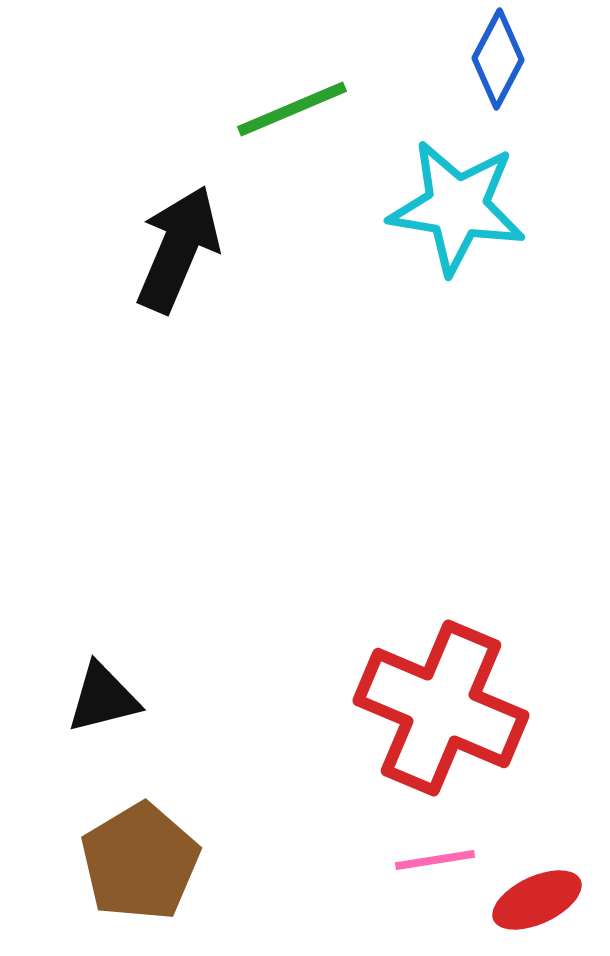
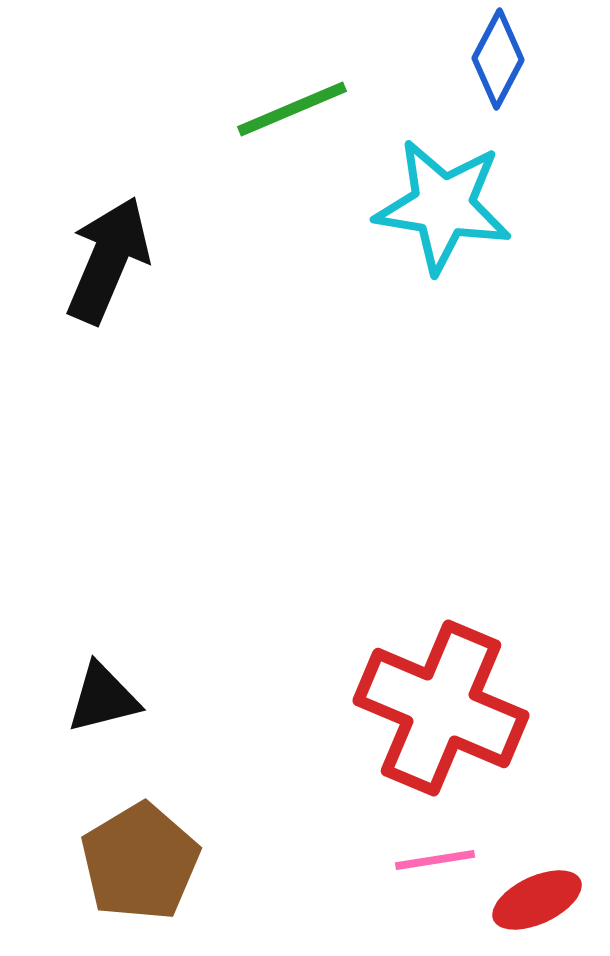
cyan star: moved 14 px left, 1 px up
black arrow: moved 70 px left, 11 px down
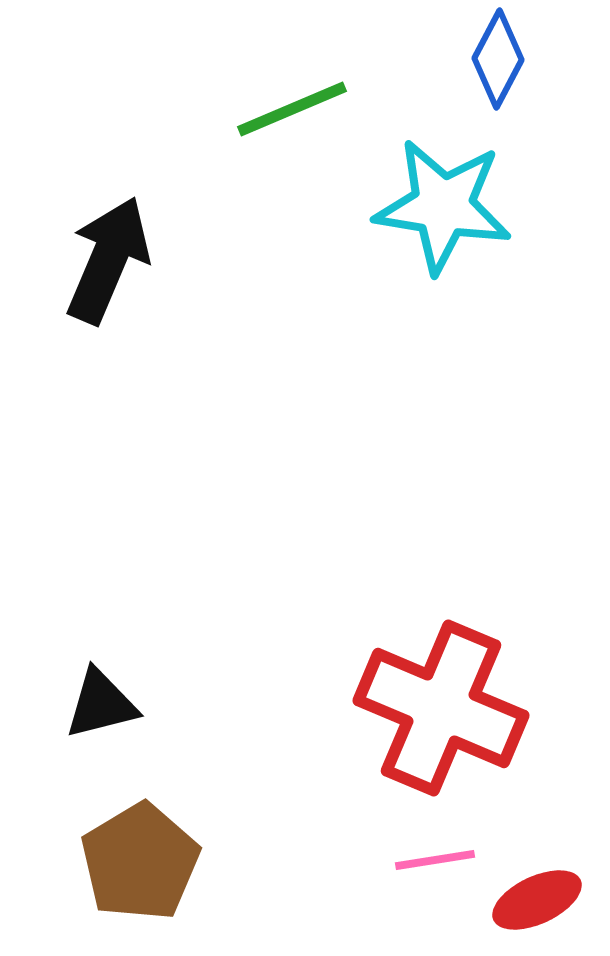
black triangle: moved 2 px left, 6 px down
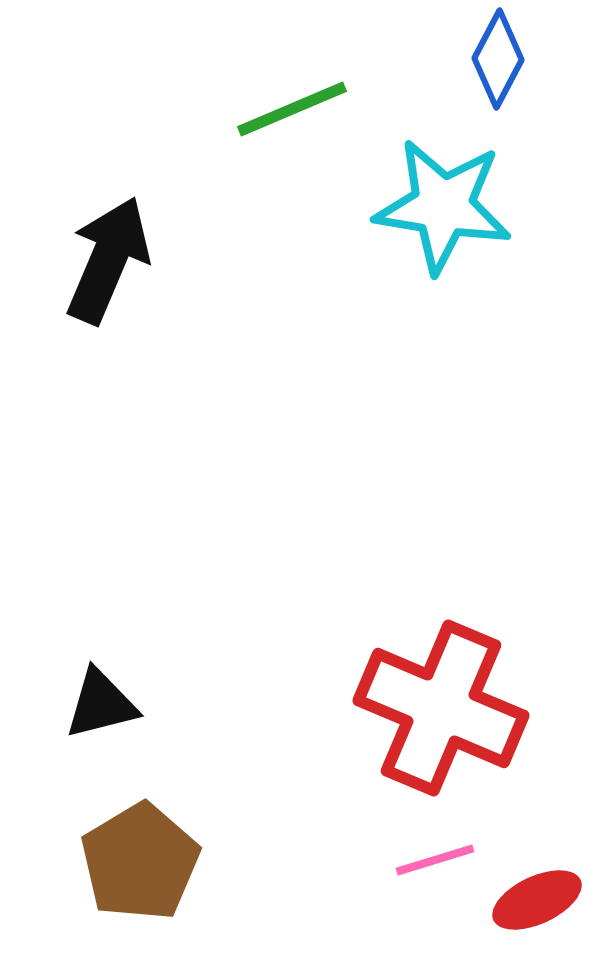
pink line: rotated 8 degrees counterclockwise
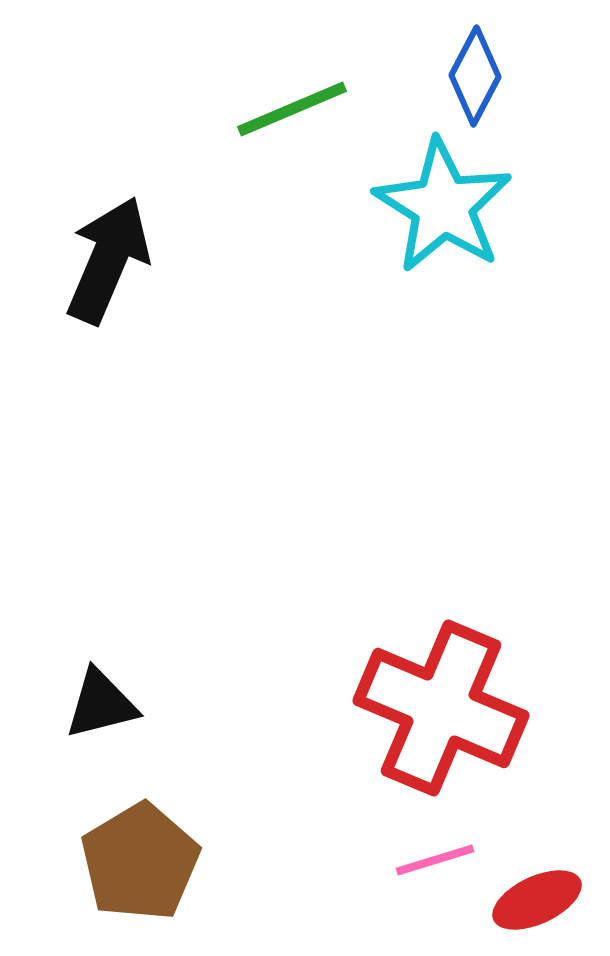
blue diamond: moved 23 px left, 17 px down
cyan star: rotated 23 degrees clockwise
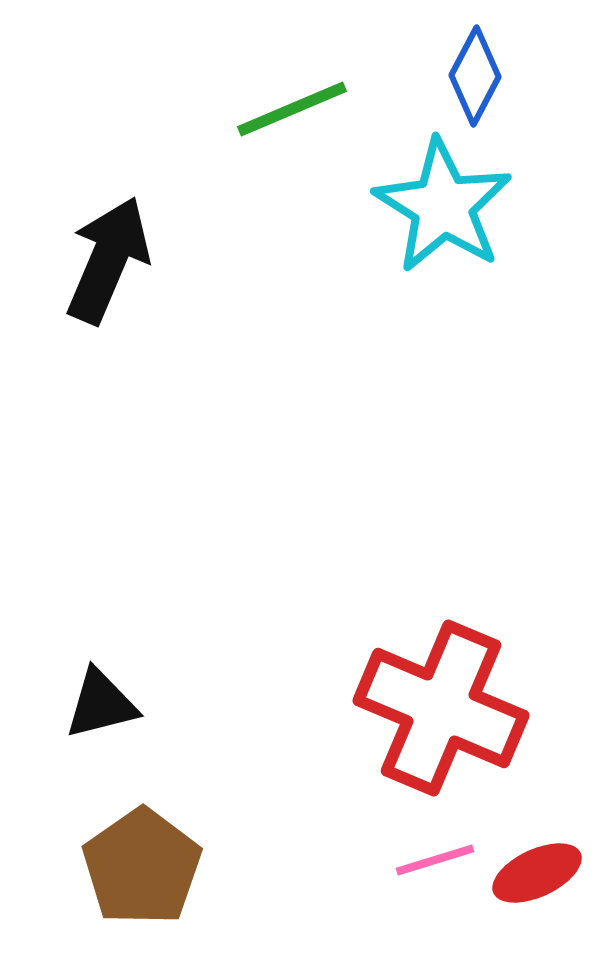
brown pentagon: moved 2 px right, 5 px down; rotated 4 degrees counterclockwise
red ellipse: moved 27 px up
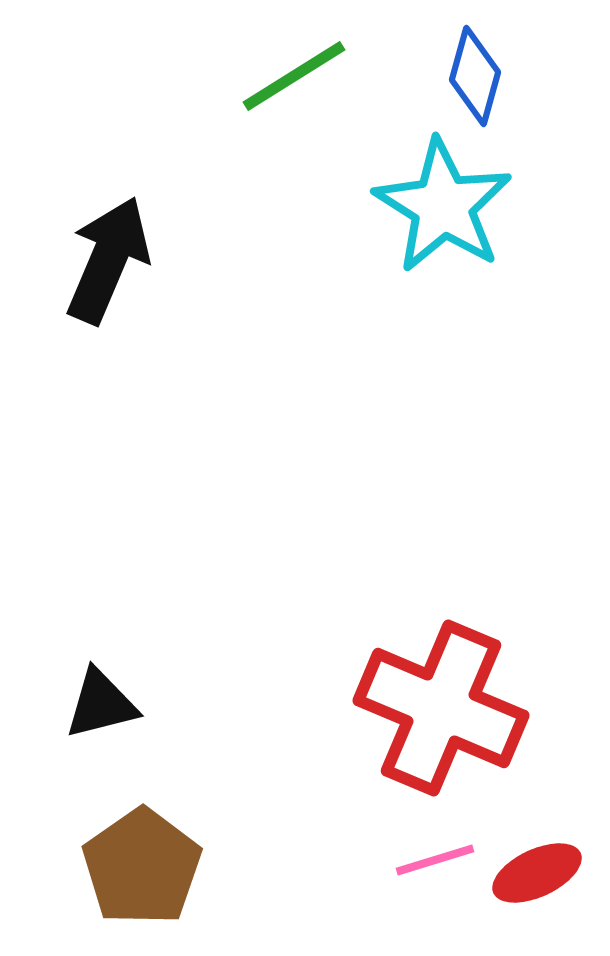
blue diamond: rotated 12 degrees counterclockwise
green line: moved 2 px right, 33 px up; rotated 9 degrees counterclockwise
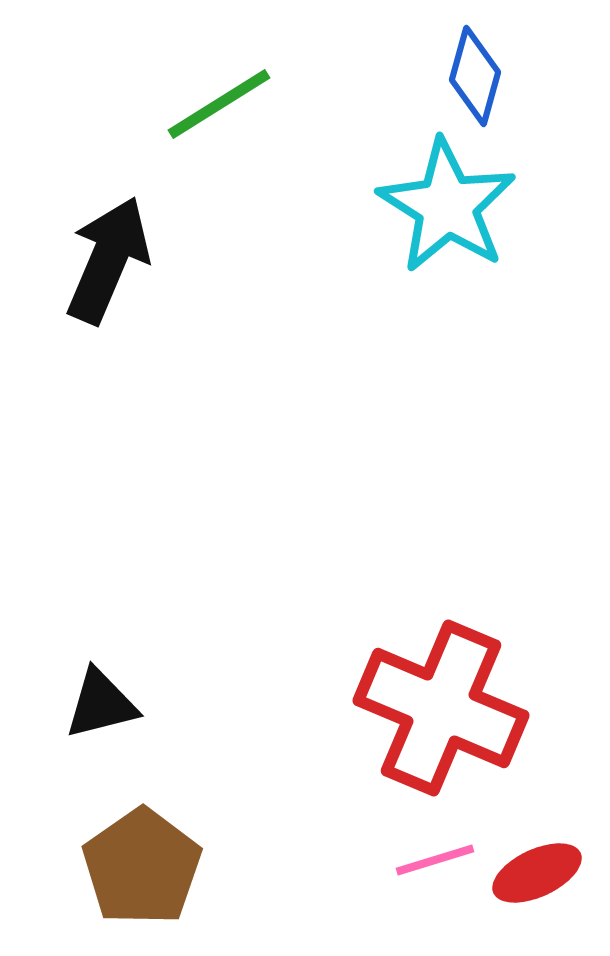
green line: moved 75 px left, 28 px down
cyan star: moved 4 px right
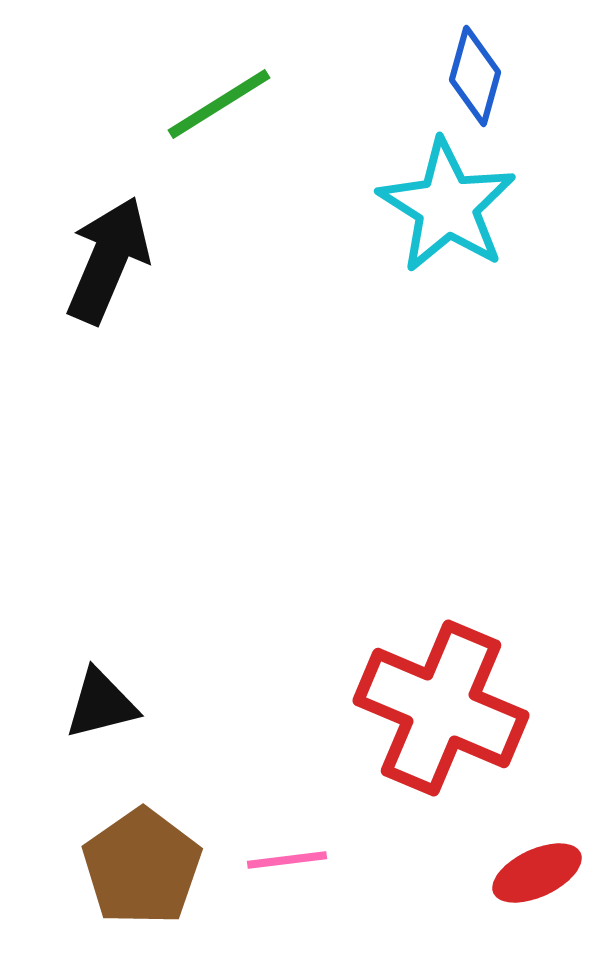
pink line: moved 148 px left; rotated 10 degrees clockwise
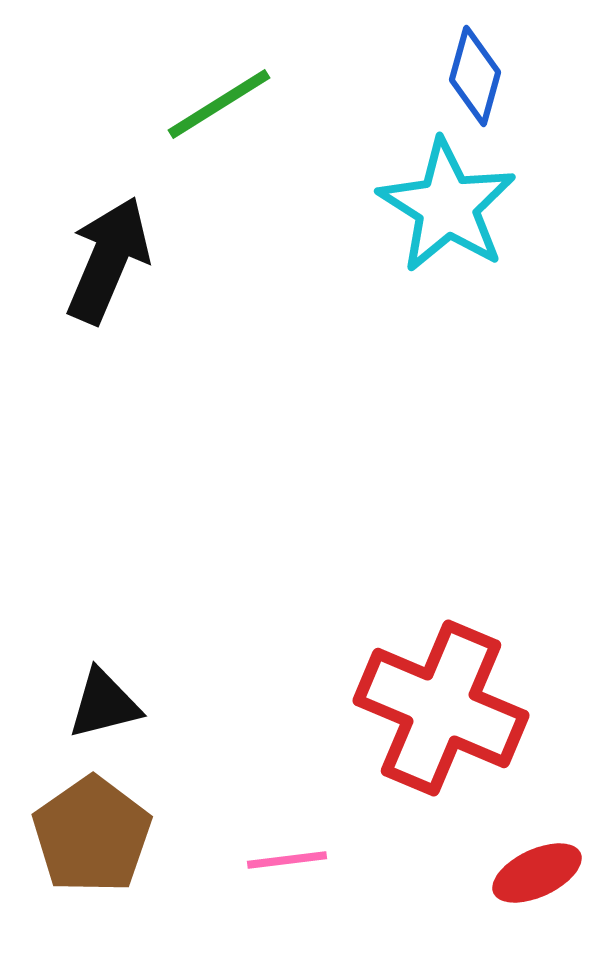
black triangle: moved 3 px right
brown pentagon: moved 50 px left, 32 px up
